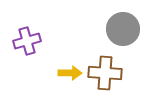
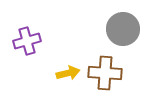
yellow arrow: moved 2 px left; rotated 15 degrees counterclockwise
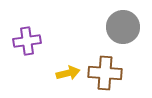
gray circle: moved 2 px up
purple cross: rotated 8 degrees clockwise
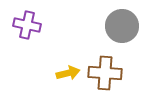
gray circle: moved 1 px left, 1 px up
purple cross: moved 16 px up; rotated 20 degrees clockwise
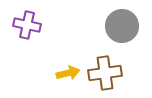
brown cross: rotated 12 degrees counterclockwise
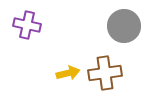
gray circle: moved 2 px right
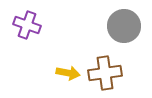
purple cross: rotated 8 degrees clockwise
yellow arrow: rotated 25 degrees clockwise
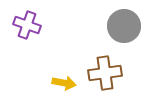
yellow arrow: moved 4 px left, 10 px down
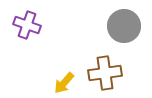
yellow arrow: rotated 120 degrees clockwise
